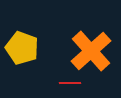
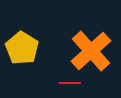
yellow pentagon: rotated 12 degrees clockwise
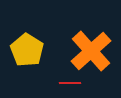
yellow pentagon: moved 5 px right, 2 px down
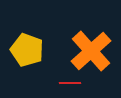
yellow pentagon: rotated 12 degrees counterclockwise
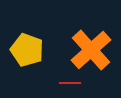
orange cross: moved 1 px up
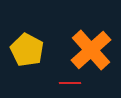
yellow pentagon: rotated 8 degrees clockwise
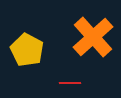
orange cross: moved 2 px right, 13 px up
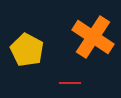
orange cross: rotated 15 degrees counterclockwise
